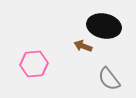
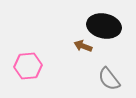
pink hexagon: moved 6 px left, 2 px down
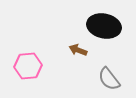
brown arrow: moved 5 px left, 4 px down
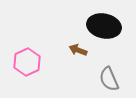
pink hexagon: moved 1 px left, 4 px up; rotated 20 degrees counterclockwise
gray semicircle: rotated 15 degrees clockwise
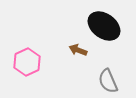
black ellipse: rotated 24 degrees clockwise
gray semicircle: moved 1 px left, 2 px down
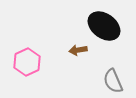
brown arrow: rotated 30 degrees counterclockwise
gray semicircle: moved 5 px right
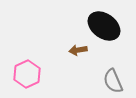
pink hexagon: moved 12 px down
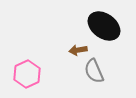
gray semicircle: moved 19 px left, 10 px up
